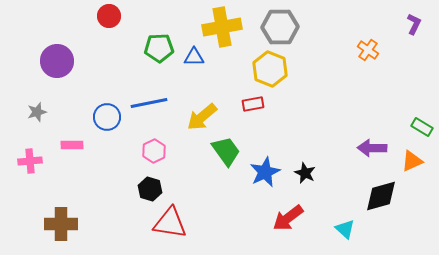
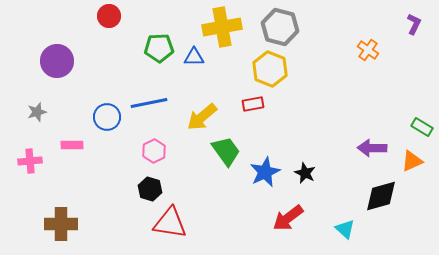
gray hexagon: rotated 15 degrees clockwise
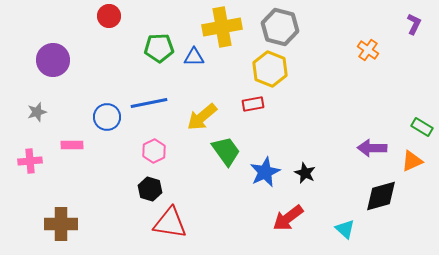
purple circle: moved 4 px left, 1 px up
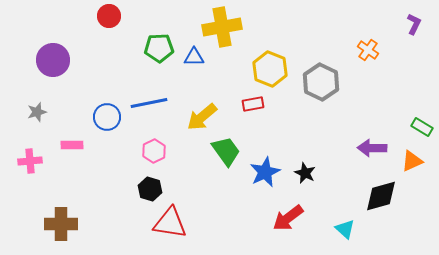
gray hexagon: moved 41 px right, 55 px down; rotated 12 degrees clockwise
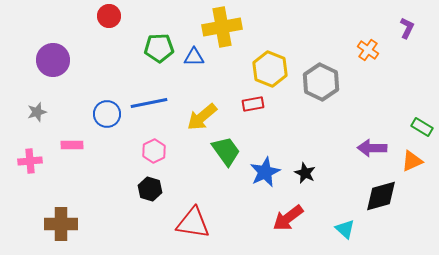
purple L-shape: moved 7 px left, 4 px down
blue circle: moved 3 px up
red triangle: moved 23 px right
